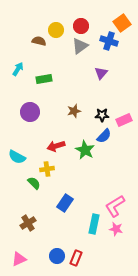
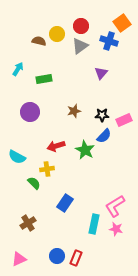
yellow circle: moved 1 px right, 4 px down
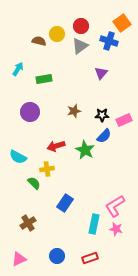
cyan semicircle: moved 1 px right
red rectangle: moved 14 px right; rotated 49 degrees clockwise
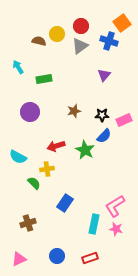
cyan arrow: moved 2 px up; rotated 64 degrees counterclockwise
purple triangle: moved 3 px right, 2 px down
brown cross: rotated 14 degrees clockwise
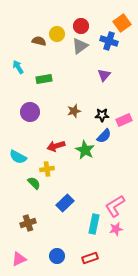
blue rectangle: rotated 12 degrees clockwise
pink star: rotated 24 degrees counterclockwise
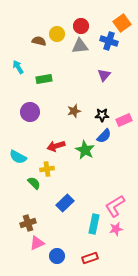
gray triangle: rotated 30 degrees clockwise
pink triangle: moved 18 px right, 16 px up
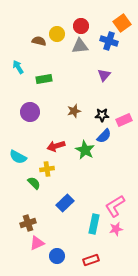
red rectangle: moved 1 px right, 2 px down
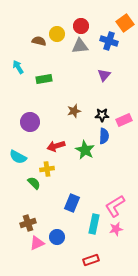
orange square: moved 3 px right
purple circle: moved 10 px down
blue semicircle: rotated 42 degrees counterclockwise
blue rectangle: moved 7 px right; rotated 24 degrees counterclockwise
blue circle: moved 19 px up
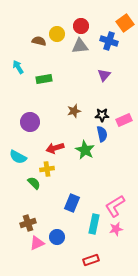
blue semicircle: moved 2 px left, 2 px up; rotated 14 degrees counterclockwise
red arrow: moved 1 px left, 2 px down
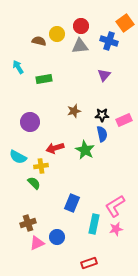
yellow cross: moved 6 px left, 3 px up
red rectangle: moved 2 px left, 3 px down
